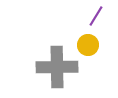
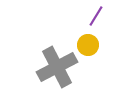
gray cross: rotated 27 degrees counterclockwise
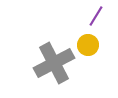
gray cross: moved 3 px left, 4 px up
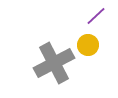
purple line: rotated 15 degrees clockwise
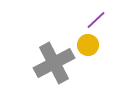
purple line: moved 4 px down
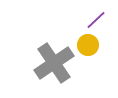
gray cross: rotated 6 degrees counterclockwise
